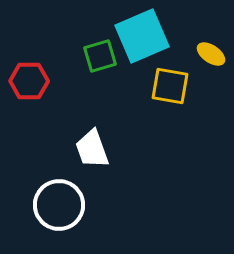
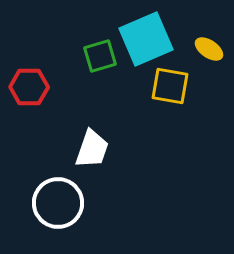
cyan square: moved 4 px right, 3 px down
yellow ellipse: moved 2 px left, 5 px up
red hexagon: moved 6 px down
white trapezoid: rotated 141 degrees counterclockwise
white circle: moved 1 px left, 2 px up
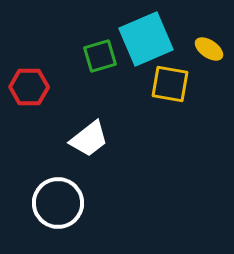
yellow square: moved 2 px up
white trapezoid: moved 3 px left, 10 px up; rotated 33 degrees clockwise
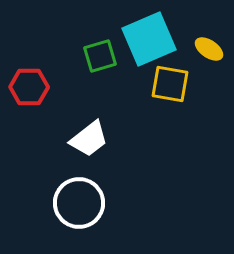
cyan square: moved 3 px right
white circle: moved 21 px right
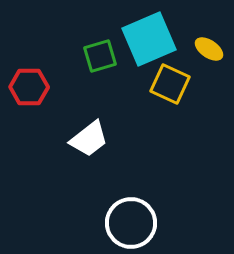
yellow square: rotated 15 degrees clockwise
white circle: moved 52 px right, 20 px down
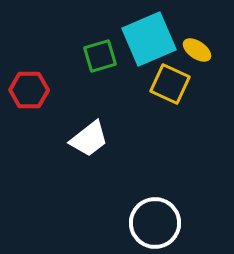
yellow ellipse: moved 12 px left, 1 px down
red hexagon: moved 3 px down
white circle: moved 24 px right
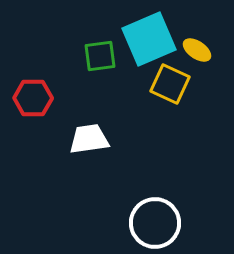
green square: rotated 8 degrees clockwise
red hexagon: moved 4 px right, 8 px down
white trapezoid: rotated 150 degrees counterclockwise
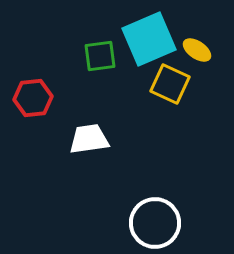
red hexagon: rotated 6 degrees counterclockwise
